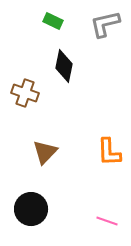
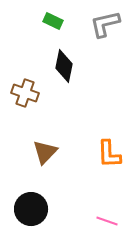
orange L-shape: moved 2 px down
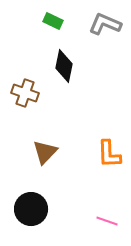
gray L-shape: rotated 36 degrees clockwise
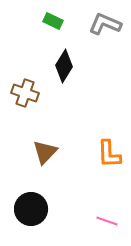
black diamond: rotated 20 degrees clockwise
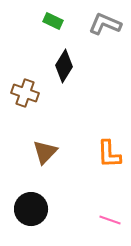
pink line: moved 3 px right, 1 px up
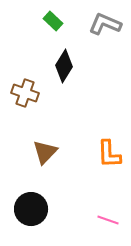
green rectangle: rotated 18 degrees clockwise
pink line: moved 2 px left
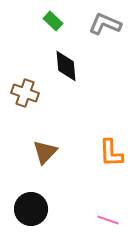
black diamond: moved 2 px right; rotated 36 degrees counterclockwise
orange L-shape: moved 2 px right, 1 px up
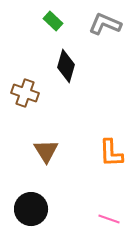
black diamond: rotated 20 degrees clockwise
brown triangle: moved 1 px right, 1 px up; rotated 16 degrees counterclockwise
pink line: moved 1 px right, 1 px up
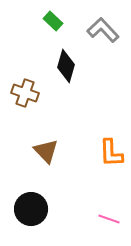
gray L-shape: moved 2 px left, 6 px down; rotated 24 degrees clockwise
brown triangle: rotated 12 degrees counterclockwise
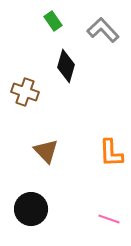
green rectangle: rotated 12 degrees clockwise
brown cross: moved 1 px up
